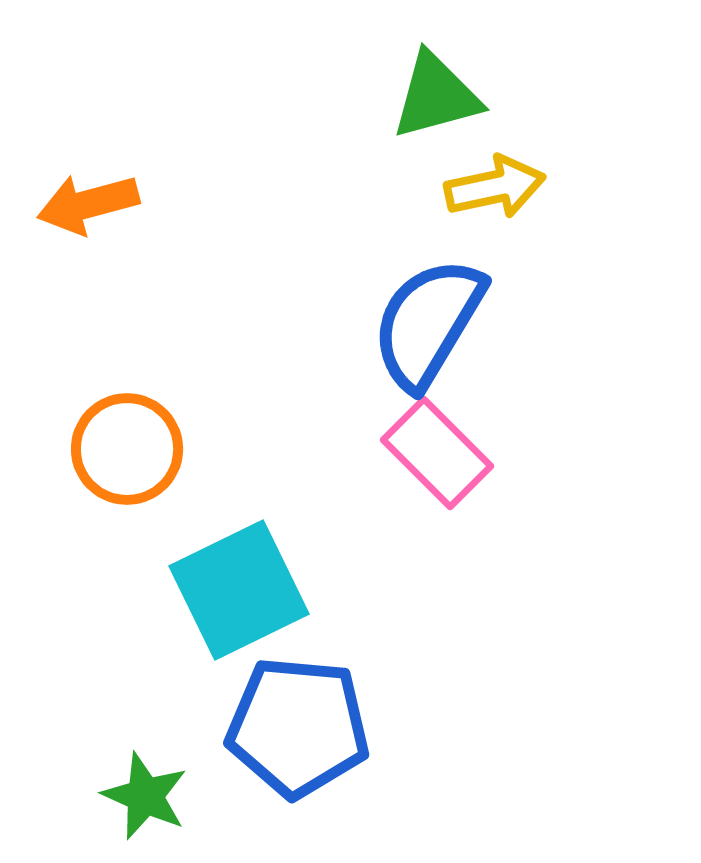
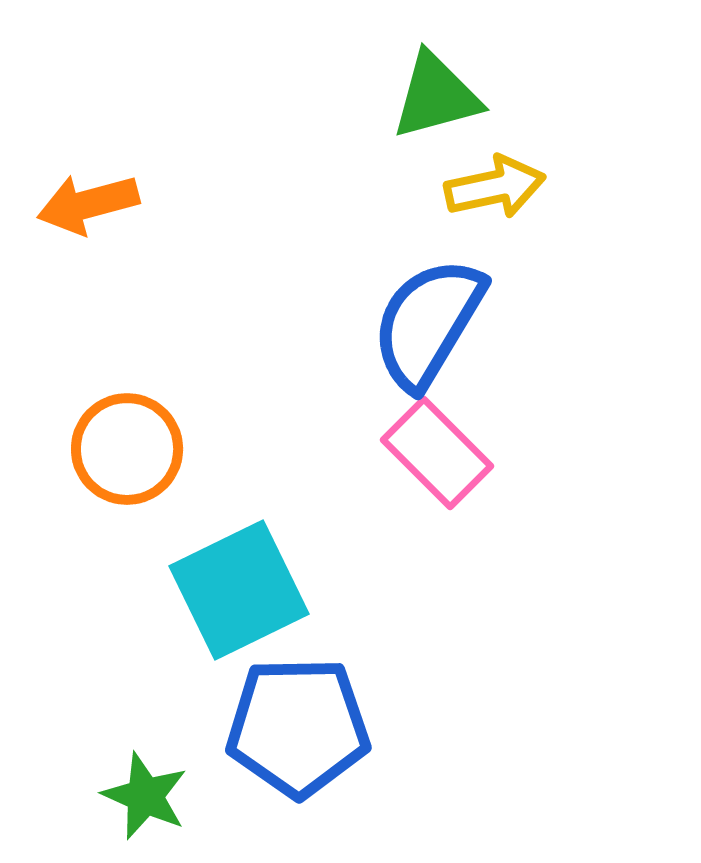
blue pentagon: rotated 6 degrees counterclockwise
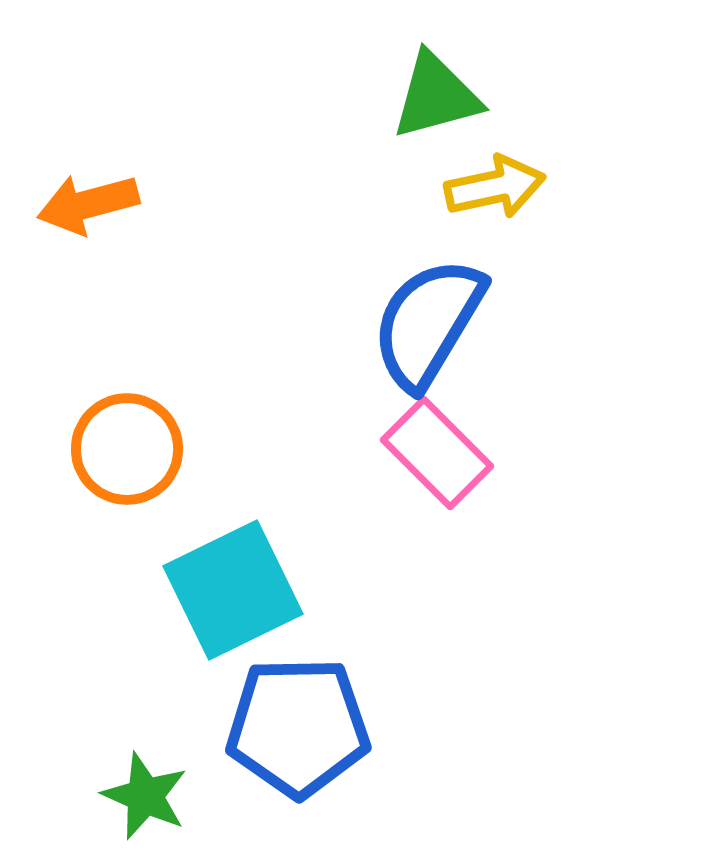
cyan square: moved 6 px left
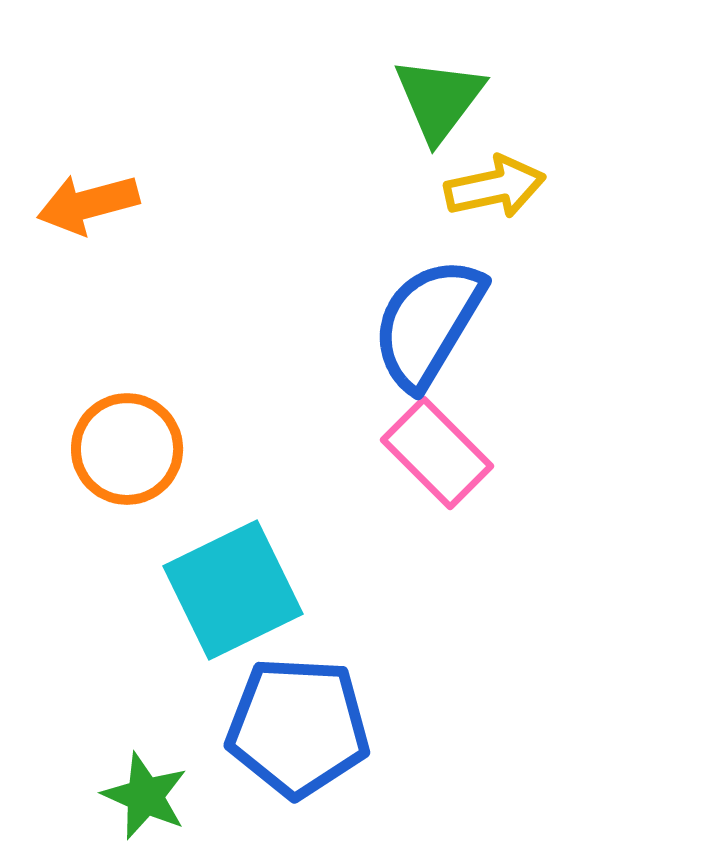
green triangle: moved 3 px right, 3 px down; rotated 38 degrees counterclockwise
blue pentagon: rotated 4 degrees clockwise
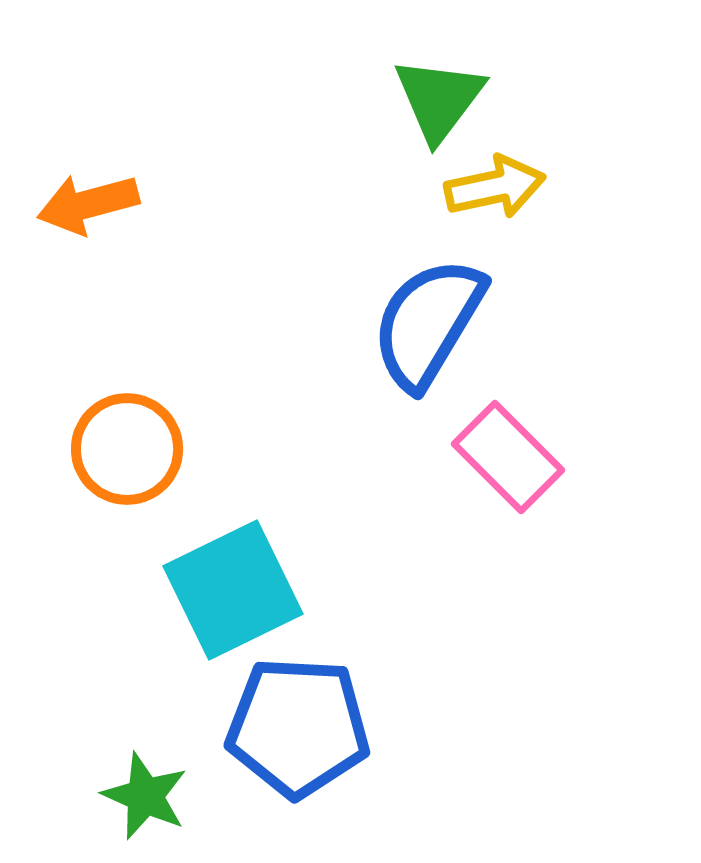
pink rectangle: moved 71 px right, 4 px down
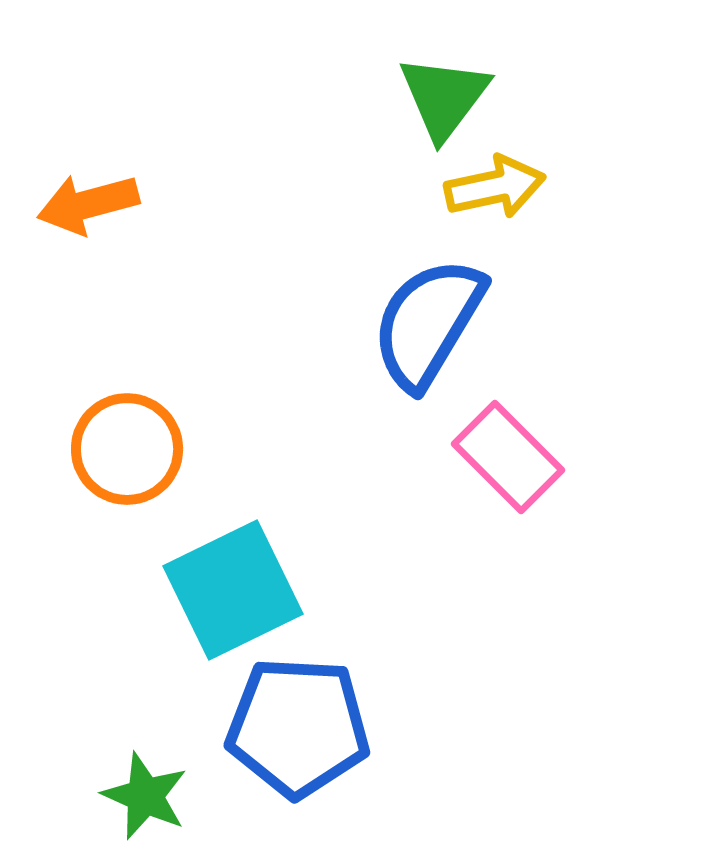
green triangle: moved 5 px right, 2 px up
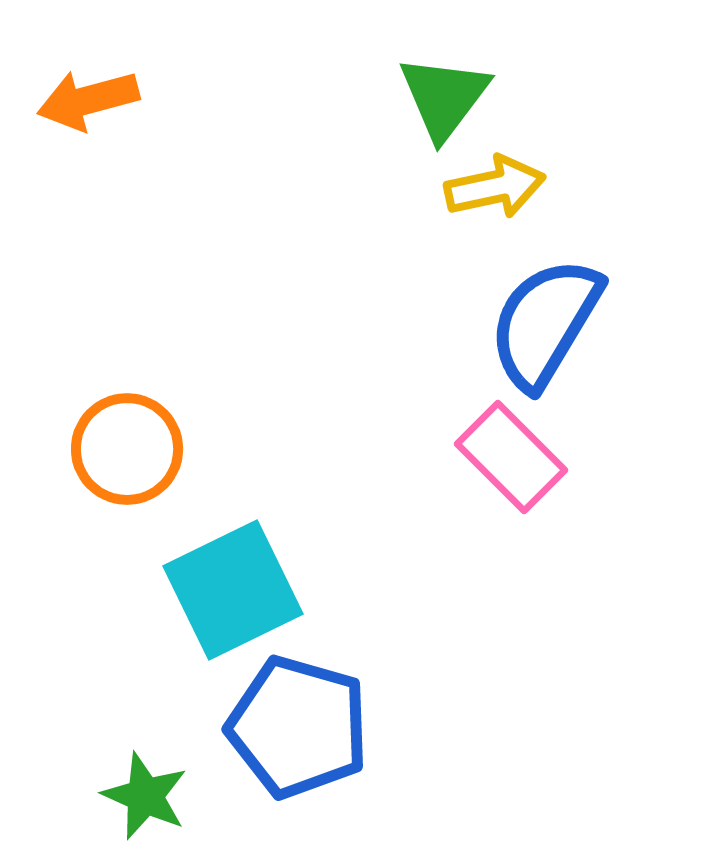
orange arrow: moved 104 px up
blue semicircle: moved 117 px right
pink rectangle: moved 3 px right
blue pentagon: rotated 13 degrees clockwise
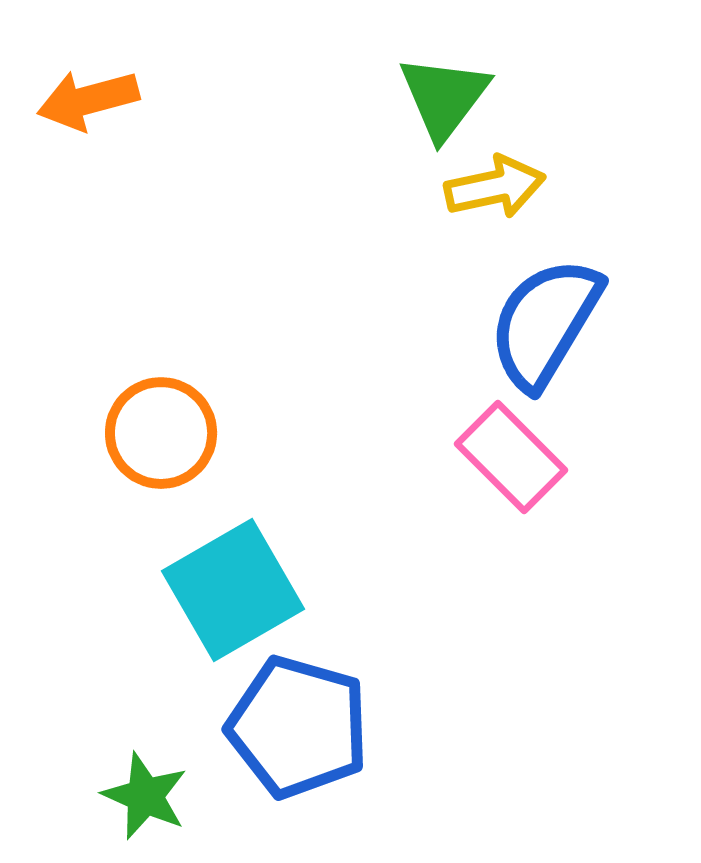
orange circle: moved 34 px right, 16 px up
cyan square: rotated 4 degrees counterclockwise
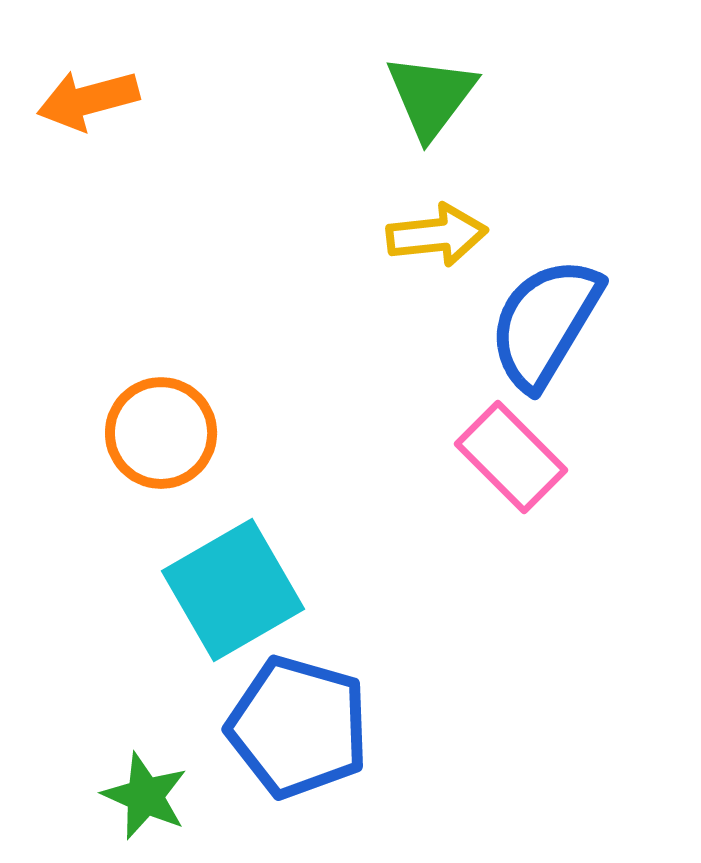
green triangle: moved 13 px left, 1 px up
yellow arrow: moved 58 px left, 48 px down; rotated 6 degrees clockwise
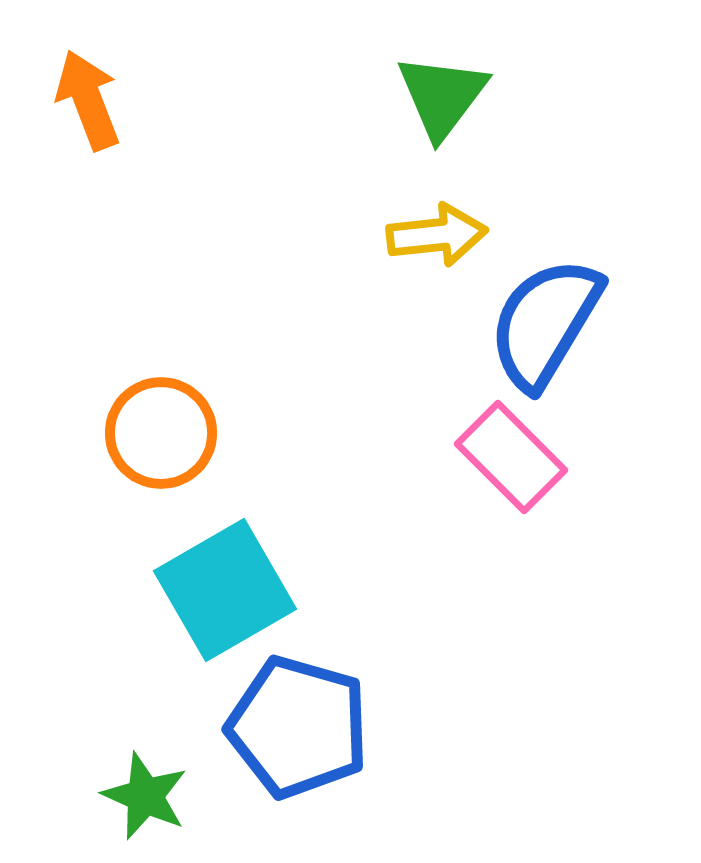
green triangle: moved 11 px right
orange arrow: rotated 84 degrees clockwise
cyan square: moved 8 px left
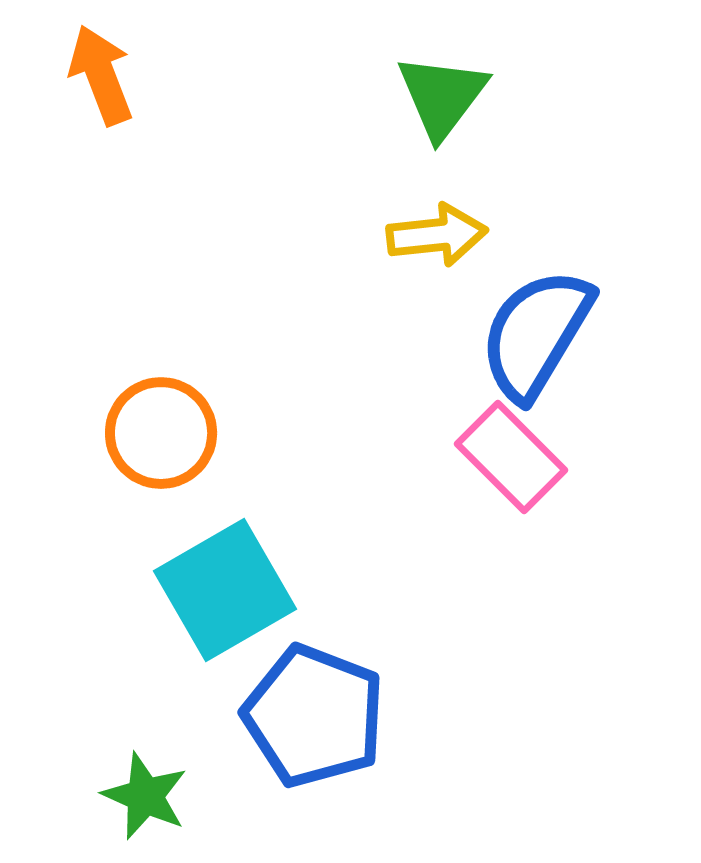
orange arrow: moved 13 px right, 25 px up
blue semicircle: moved 9 px left, 11 px down
blue pentagon: moved 16 px right, 11 px up; rotated 5 degrees clockwise
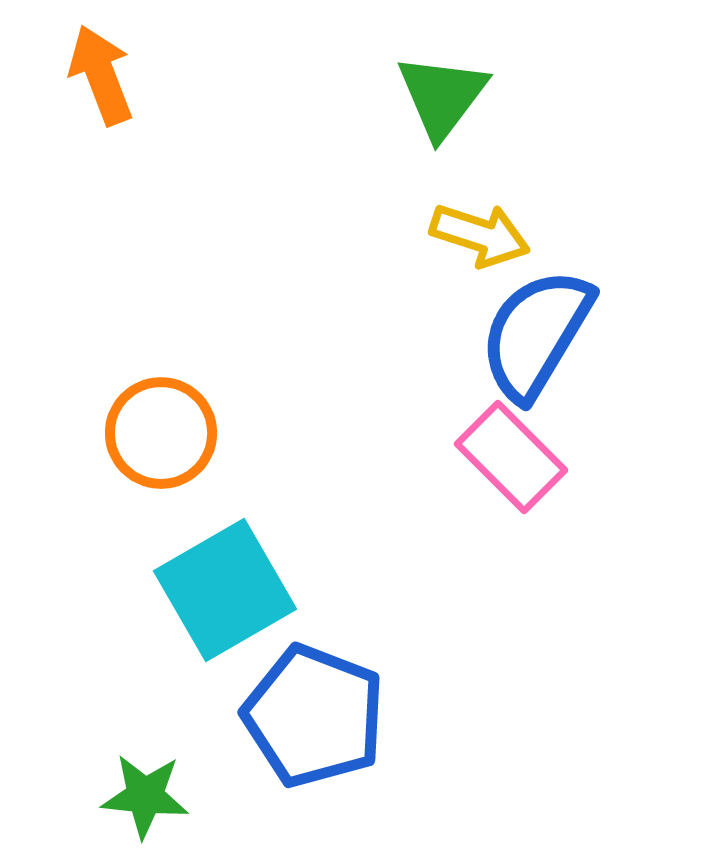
yellow arrow: moved 43 px right; rotated 24 degrees clockwise
green star: rotated 18 degrees counterclockwise
